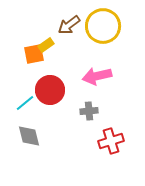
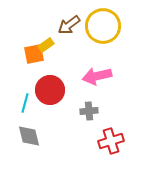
cyan line: rotated 36 degrees counterclockwise
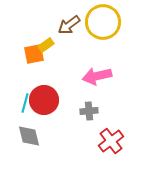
yellow circle: moved 4 px up
red circle: moved 6 px left, 10 px down
red cross: rotated 20 degrees counterclockwise
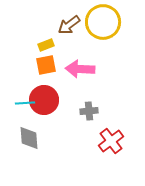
yellow rectangle: rotated 14 degrees clockwise
orange square: moved 12 px right, 11 px down
pink arrow: moved 17 px left, 7 px up; rotated 16 degrees clockwise
cyan line: rotated 72 degrees clockwise
gray diamond: moved 2 px down; rotated 10 degrees clockwise
